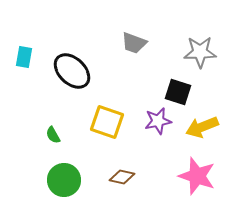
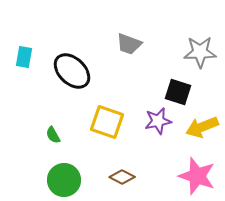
gray trapezoid: moved 5 px left, 1 px down
brown diamond: rotated 15 degrees clockwise
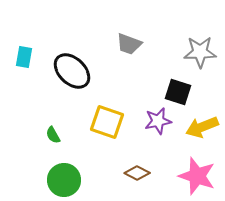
brown diamond: moved 15 px right, 4 px up
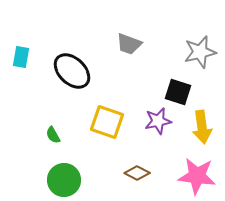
gray star: rotated 12 degrees counterclockwise
cyan rectangle: moved 3 px left
yellow arrow: rotated 76 degrees counterclockwise
pink star: rotated 12 degrees counterclockwise
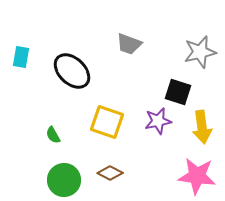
brown diamond: moved 27 px left
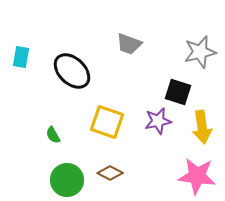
green circle: moved 3 px right
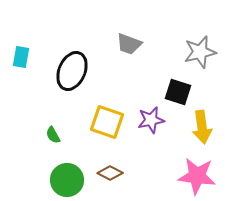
black ellipse: rotated 69 degrees clockwise
purple star: moved 7 px left, 1 px up
